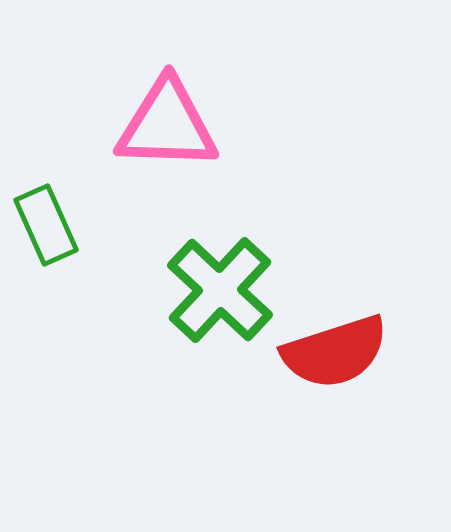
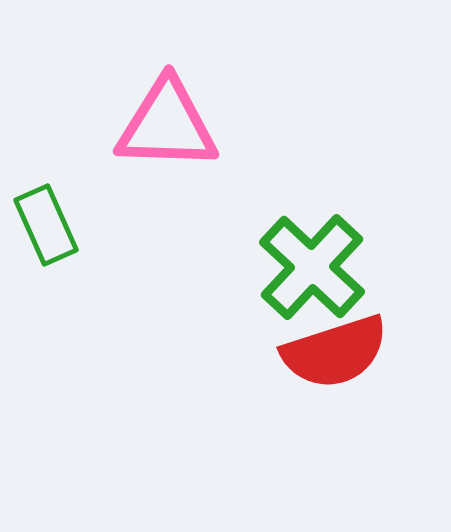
green cross: moved 92 px right, 23 px up
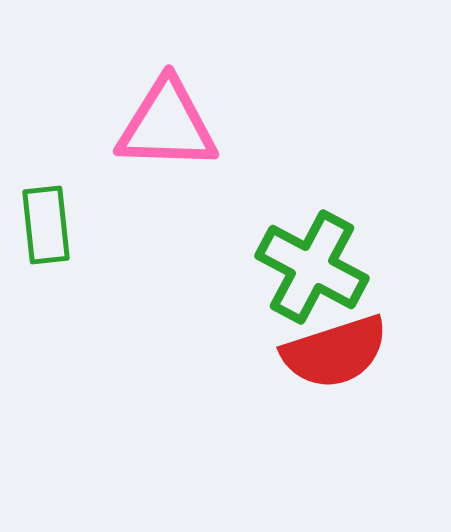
green rectangle: rotated 18 degrees clockwise
green cross: rotated 15 degrees counterclockwise
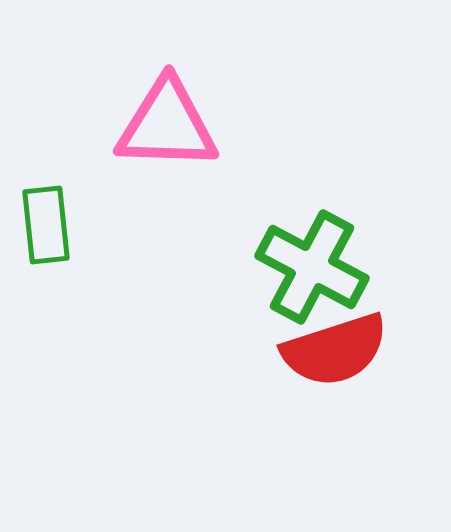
red semicircle: moved 2 px up
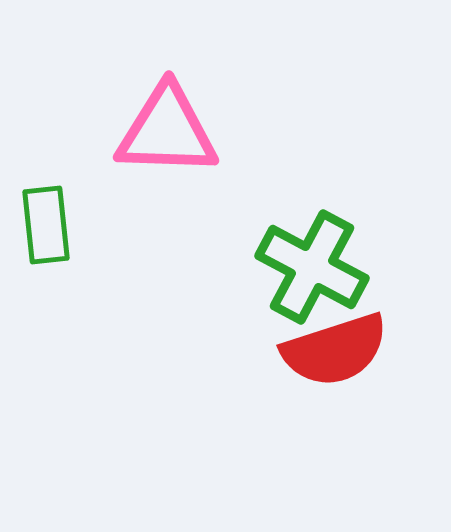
pink triangle: moved 6 px down
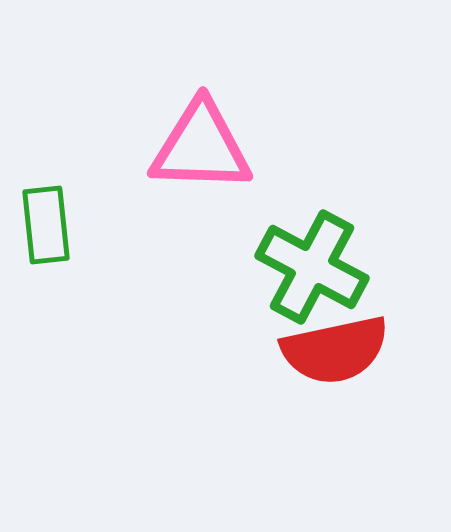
pink triangle: moved 34 px right, 16 px down
red semicircle: rotated 6 degrees clockwise
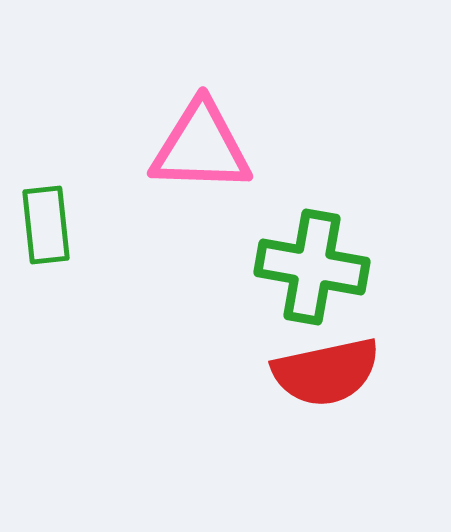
green cross: rotated 18 degrees counterclockwise
red semicircle: moved 9 px left, 22 px down
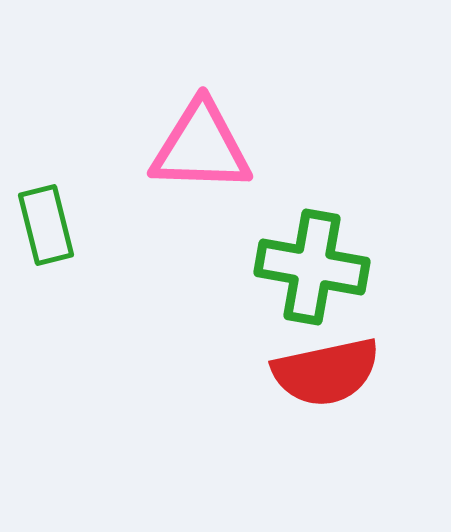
green rectangle: rotated 8 degrees counterclockwise
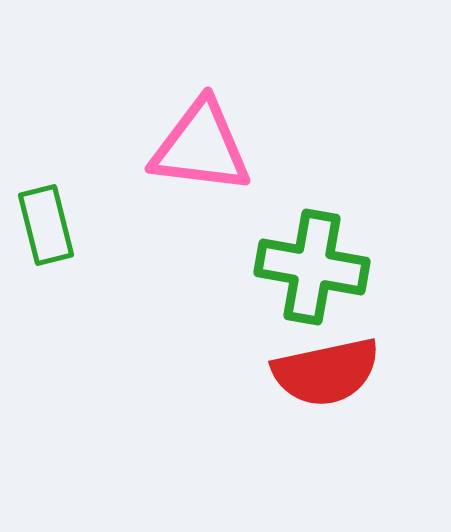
pink triangle: rotated 5 degrees clockwise
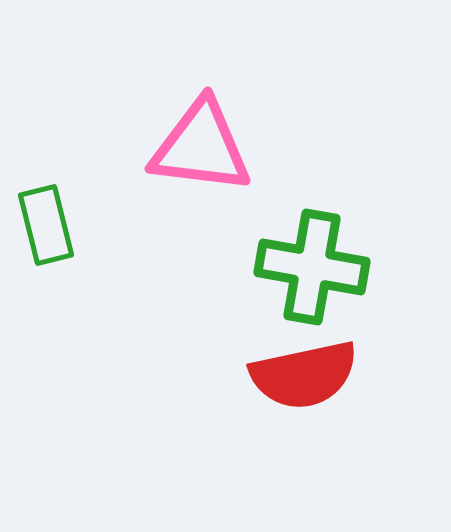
red semicircle: moved 22 px left, 3 px down
